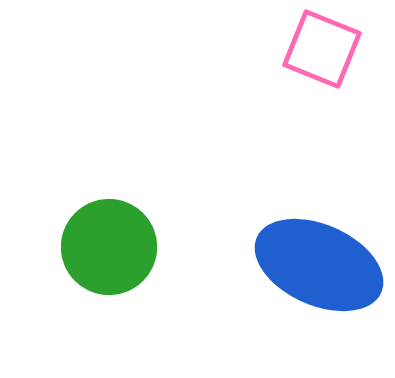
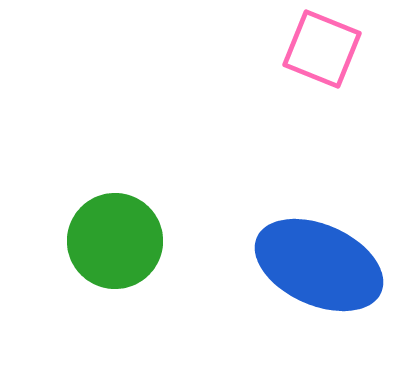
green circle: moved 6 px right, 6 px up
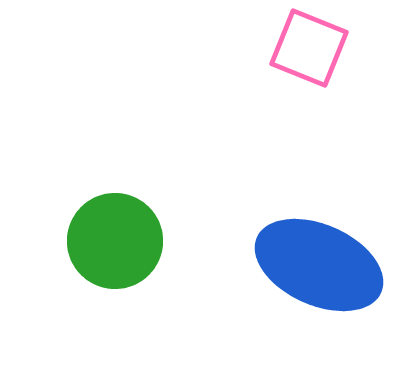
pink square: moved 13 px left, 1 px up
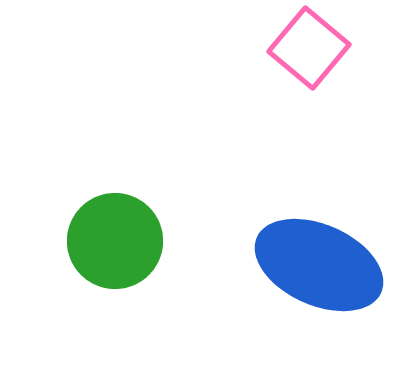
pink square: rotated 18 degrees clockwise
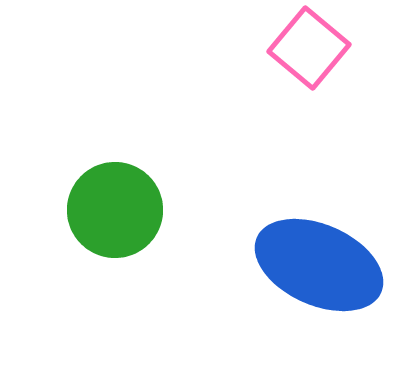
green circle: moved 31 px up
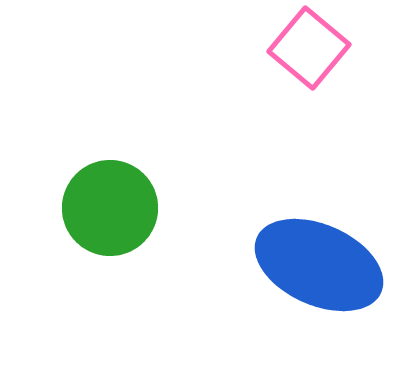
green circle: moved 5 px left, 2 px up
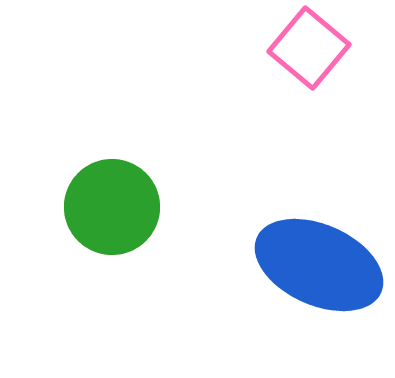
green circle: moved 2 px right, 1 px up
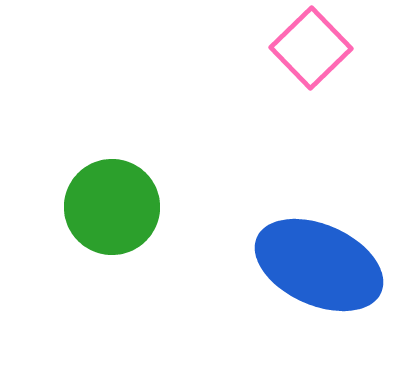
pink square: moved 2 px right; rotated 6 degrees clockwise
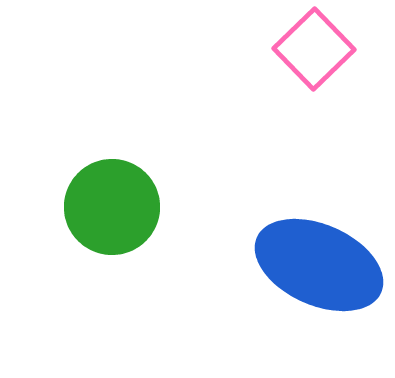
pink square: moved 3 px right, 1 px down
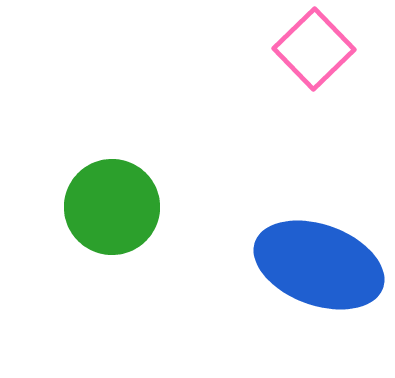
blue ellipse: rotated 4 degrees counterclockwise
